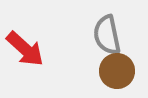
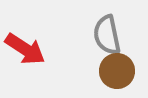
red arrow: rotated 9 degrees counterclockwise
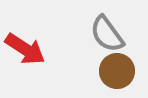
gray semicircle: moved 1 px up; rotated 24 degrees counterclockwise
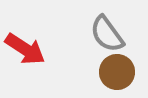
brown circle: moved 1 px down
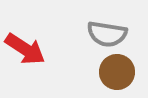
gray semicircle: rotated 45 degrees counterclockwise
